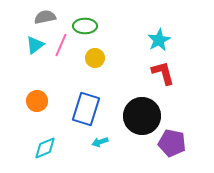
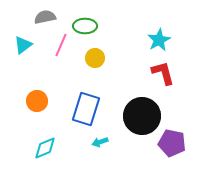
cyan triangle: moved 12 px left
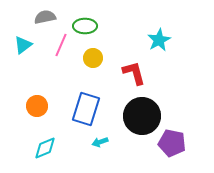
yellow circle: moved 2 px left
red L-shape: moved 29 px left
orange circle: moved 5 px down
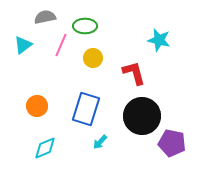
cyan star: rotated 30 degrees counterclockwise
cyan arrow: rotated 28 degrees counterclockwise
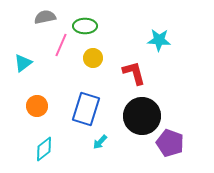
cyan star: rotated 10 degrees counterclockwise
cyan triangle: moved 18 px down
purple pentagon: moved 2 px left; rotated 8 degrees clockwise
cyan diamond: moved 1 px left, 1 px down; rotated 15 degrees counterclockwise
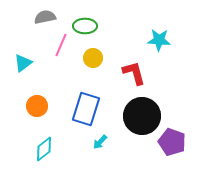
purple pentagon: moved 2 px right, 1 px up
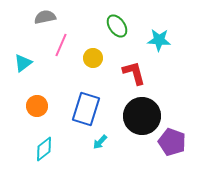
green ellipse: moved 32 px right; rotated 55 degrees clockwise
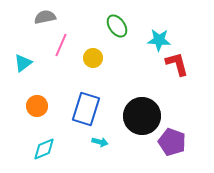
red L-shape: moved 43 px right, 9 px up
cyan arrow: rotated 119 degrees counterclockwise
cyan diamond: rotated 15 degrees clockwise
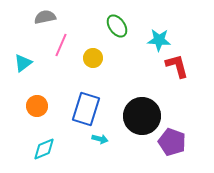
red L-shape: moved 2 px down
cyan arrow: moved 3 px up
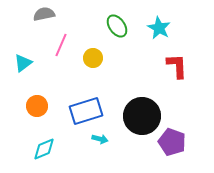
gray semicircle: moved 1 px left, 3 px up
cyan star: moved 12 px up; rotated 25 degrees clockwise
red L-shape: rotated 12 degrees clockwise
blue rectangle: moved 2 px down; rotated 56 degrees clockwise
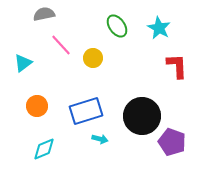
pink line: rotated 65 degrees counterclockwise
